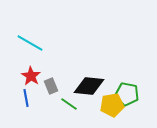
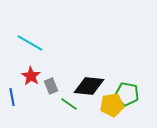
blue line: moved 14 px left, 1 px up
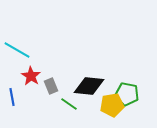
cyan line: moved 13 px left, 7 px down
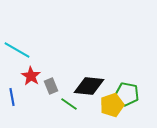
yellow pentagon: rotated 10 degrees counterclockwise
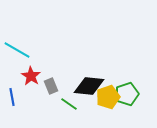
green pentagon: rotated 30 degrees counterclockwise
yellow pentagon: moved 4 px left, 8 px up
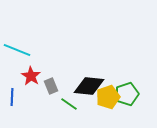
cyan line: rotated 8 degrees counterclockwise
blue line: rotated 12 degrees clockwise
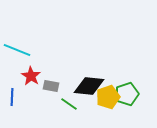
gray rectangle: rotated 56 degrees counterclockwise
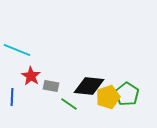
green pentagon: rotated 20 degrees counterclockwise
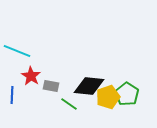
cyan line: moved 1 px down
blue line: moved 2 px up
